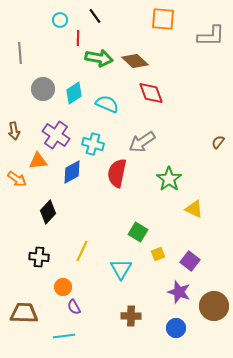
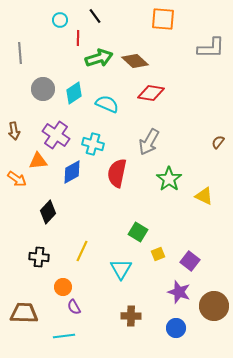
gray L-shape: moved 12 px down
green arrow: rotated 28 degrees counterclockwise
red diamond: rotated 60 degrees counterclockwise
gray arrow: moved 7 px right; rotated 28 degrees counterclockwise
yellow triangle: moved 10 px right, 13 px up
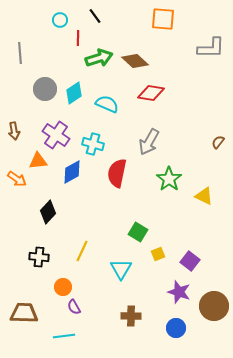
gray circle: moved 2 px right
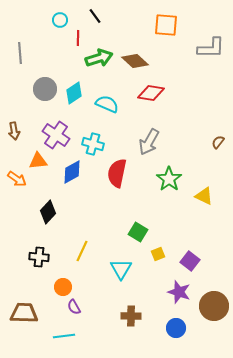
orange square: moved 3 px right, 6 px down
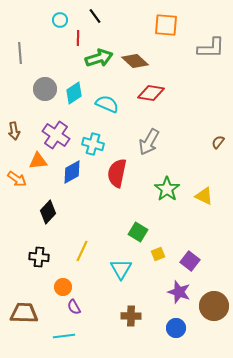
green star: moved 2 px left, 10 px down
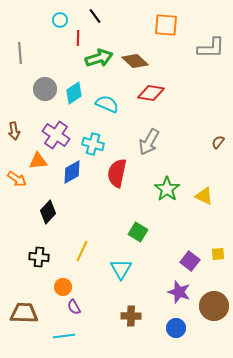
yellow square: moved 60 px right; rotated 16 degrees clockwise
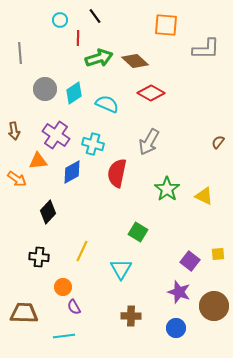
gray L-shape: moved 5 px left, 1 px down
red diamond: rotated 20 degrees clockwise
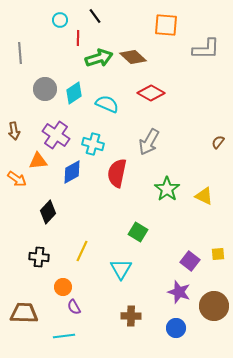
brown diamond: moved 2 px left, 4 px up
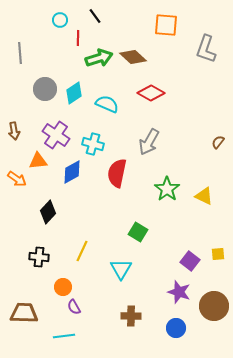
gray L-shape: rotated 108 degrees clockwise
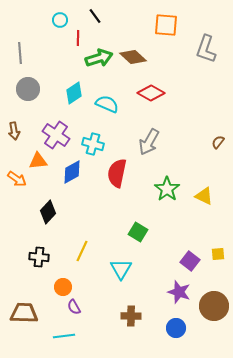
gray circle: moved 17 px left
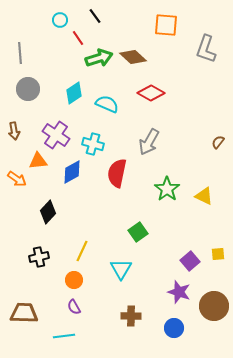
red line: rotated 35 degrees counterclockwise
green square: rotated 24 degrees clockwise
black cross: rotated 18 degrees counterclockwise
purple square: rotated 12 degrees clockwise
orange circle: moved 11 px right, 7 px up
blue circle: moved 2 px left
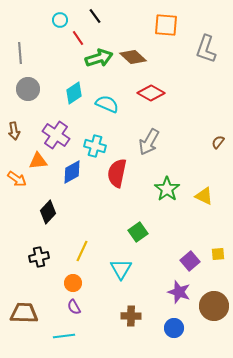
cyan cross: moved 2 px right, 2 px down
orange circle: moved 1 px left, 3 px down
